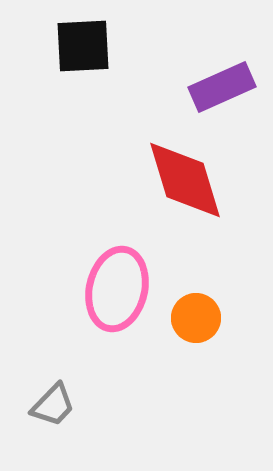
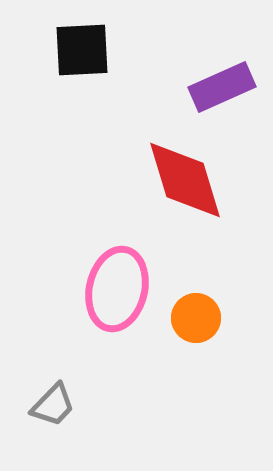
black square: moved 1 px left, 4 px down
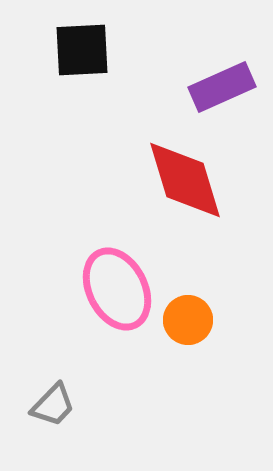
pink ellipse: rotated 40 degrees counterclockwise
orange circle: moved 8 px left, 2 px down
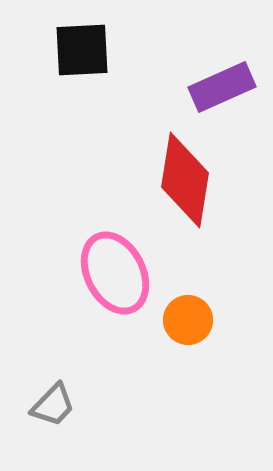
red diamond: rotated 26 degrees clockwise
pink ellipse: moved 2 px left, 16 px up
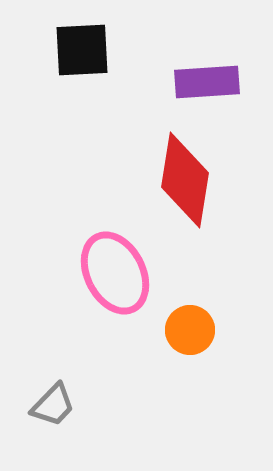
purple rectangle: moved 15 px left, 5 px up; rotated 20 degrees clockwise
orange circle: moved 2 px right, 10 px down
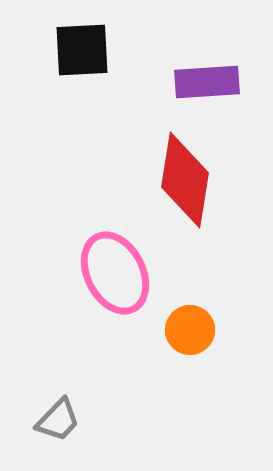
gray trapezoid: moved 5 px right, 15 px down
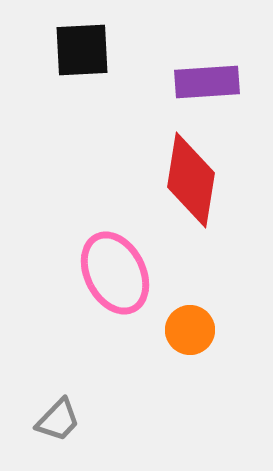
red diamond: moved 6 px right
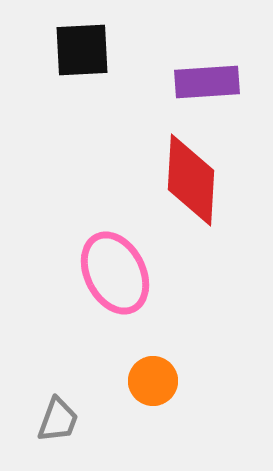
red diamond: rotated 6 degrees counterclockwise
orange circle: moved 37 px left, 51 px down
gray trapezoid: rotated 24 degrees counterclockwise
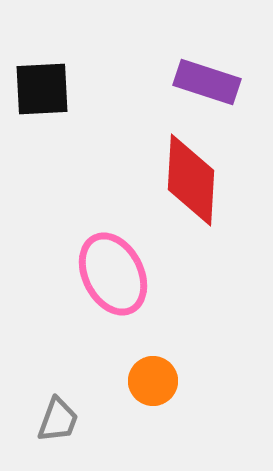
black square: moved 40 px left, 39 px down
purple rectangle: rotated 22 degrees clockwise
pink ellipse: moved 2 px left, 1 px down
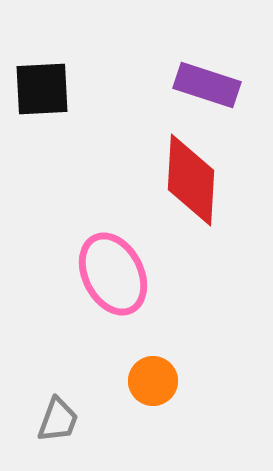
purple rectangle: moved 3 px down
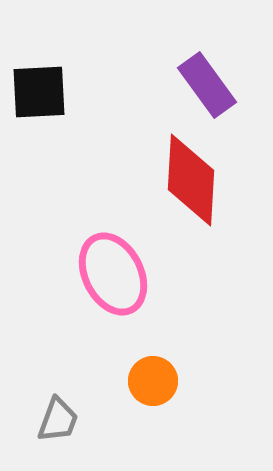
purple rectangle: rotated 36 degrees clockwise
black square: moved 3 px left, 3 px down
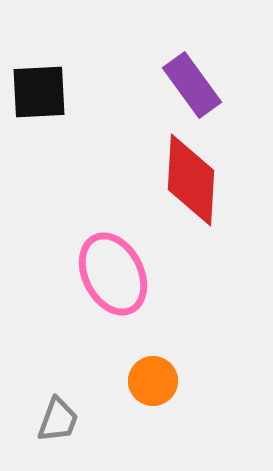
purple rectangle: moved 15 px left
